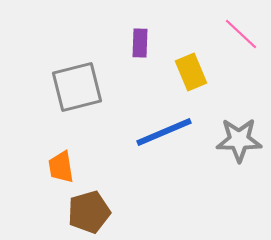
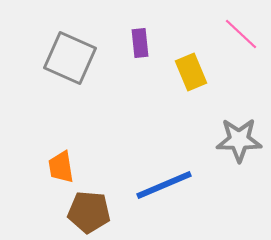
purple rectangle: rotated 8 degrees counterclockwise
gray square: moved 7 px left, 29 px up; rotated 38 degrees clockwise
blue line: moved 53 px down
brown pentagon: rotated 21 degrees clockwise
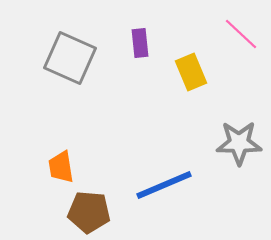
gray star: moved 3 px down
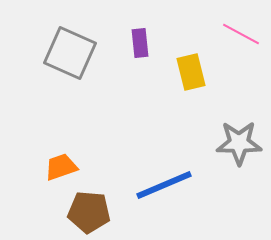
pink line: rotated 15 degrees counterclockwise
gray square: moved 5 px up
yellow rectangle: rotated 9 degrees clockwise
orange trapezoid: rotated 80 degrees clockwise
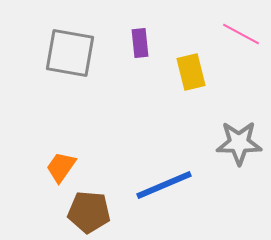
gray square: rotated 14 degrees counterclockwise
orange trapezoid: rotated 36 degrees counterclockwise
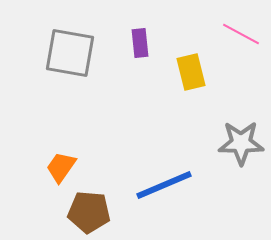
gray star: moved 2 px right
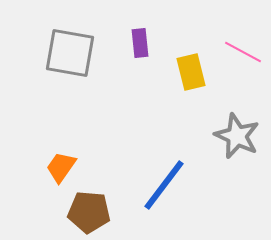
pink line: moved 2 px right, 18 px down
gray star: moved 4 px left, 7 px up; rotated 24 degrees clockwise
blue line: rotated 30 degrees counterclockwise
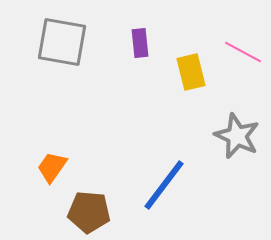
gray square: moved 8 px left, 11 px up
orange trapezoid: moved 9 px left
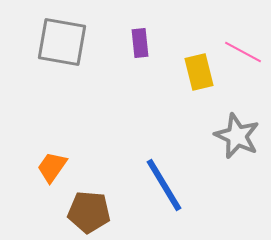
yellow rectangle: moved 8 px right
blue line: rotated 68 degrees counterclockwise
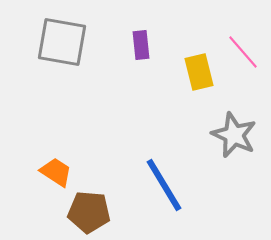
purple rectangle: moved 1 px right, 2 px down
pink line: rotated 21 degrees clockwise
gray star: moved 3 px left, 1 px up
orange trapezoid: moved 4 px right, 5 px down; rotated 88 degrees clockwise
